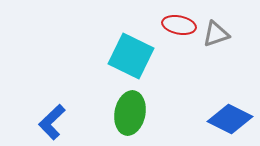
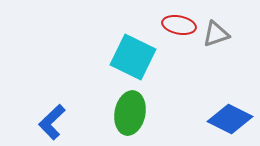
cyan square: moved 2 px right, 1 px down
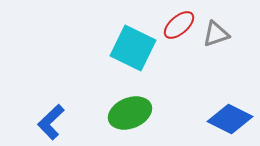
red ellipse: rotated 52 degrees counterclockwise
cyan square: moved 9 px up
green ellipse: rotated 57 degrees clockwise
blue L-shape: moved 1 px left
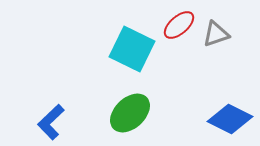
cyan square: moved 1 px left, 1 px down
green ellipse: rotated 21 degrees counterclockwise
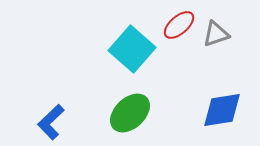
cyan square: rotated 15 degrees clockwise
blue diamond: moved 8 px left, 9 px up; rotated 36 degrees counterclockwise
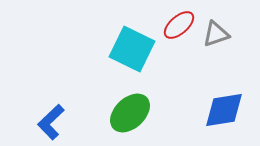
cyan square: rotated 15 degrees counterclockwise
blue diamond: moved 2 px right
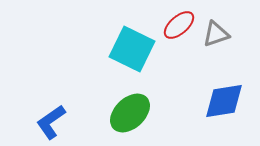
blue diamond: moved 9 px up
blue L-shape: rotated 9 degrees clockwise
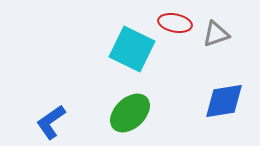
red ellipse: moved 4 px left, 2 px up; rotated 52 degrees clockwise
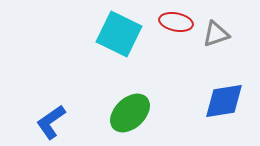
red ellipse: moved 1 px right, 1 px up
cyan square: moved 13 px left, 15 px up
